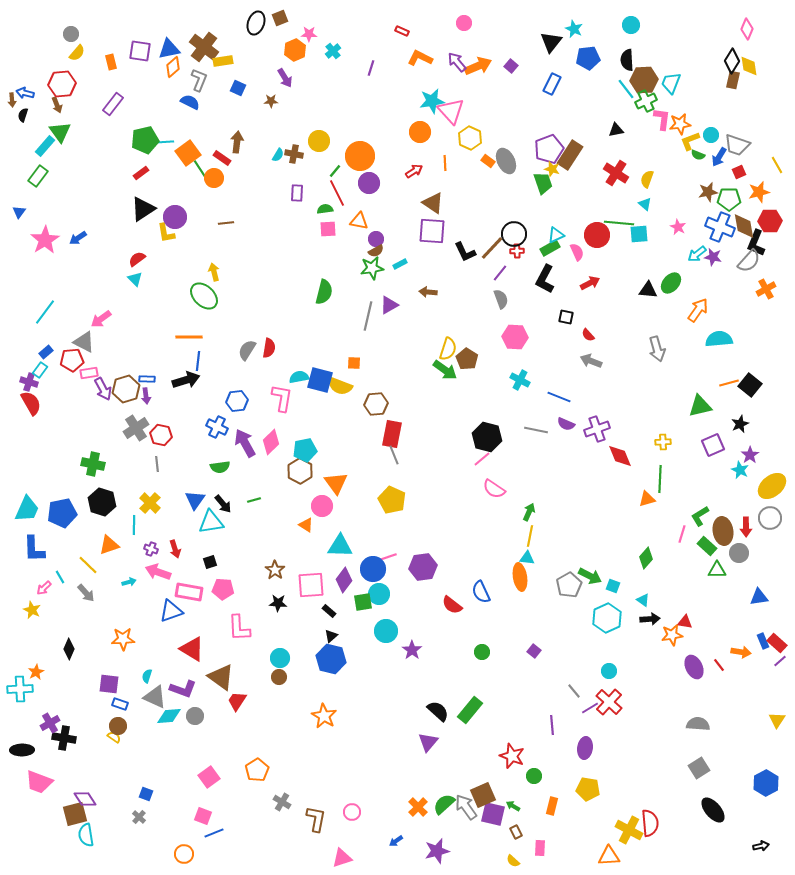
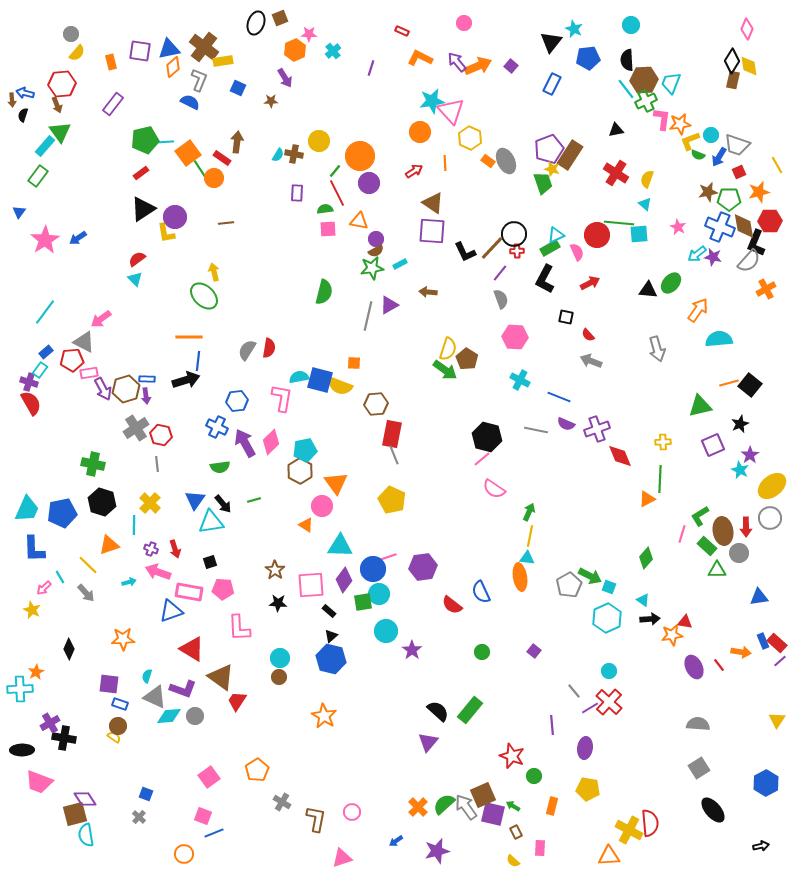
orange triangle at (647, 499): rotated 12 degrees counterclockwise
cyan square at (613, 586): moved 4 px left, 1 px down
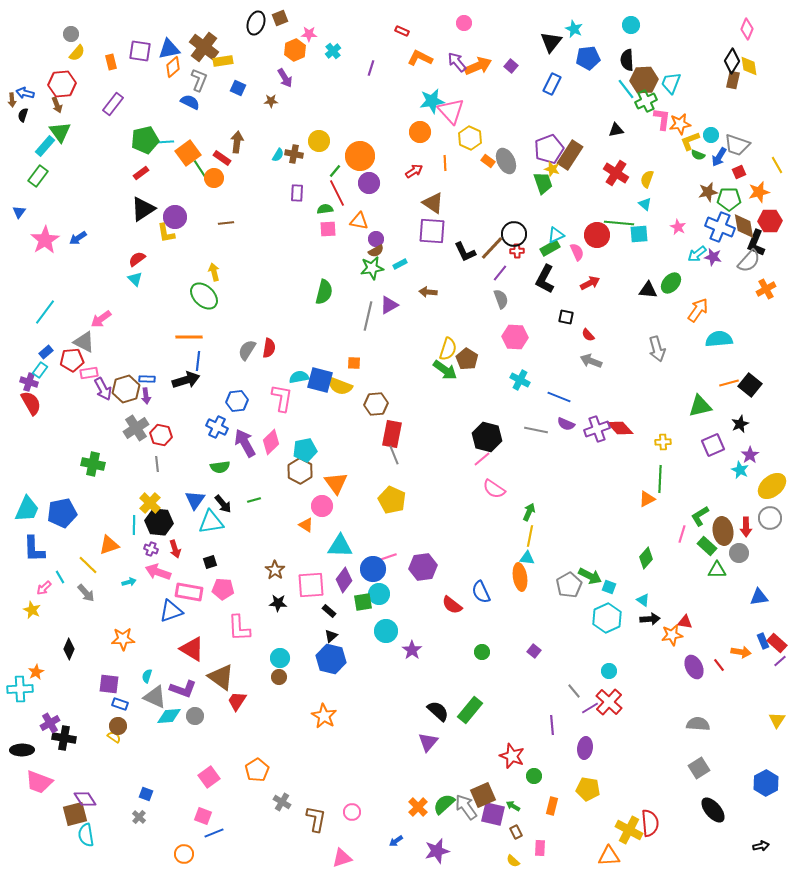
red diamond at (620, 456): moved 28 px up; rotated 20 degrees counterclockwise
black hexagon at (102, 502): moved 57 px right, 20 px down; rotated 12 degrees counterclockwise
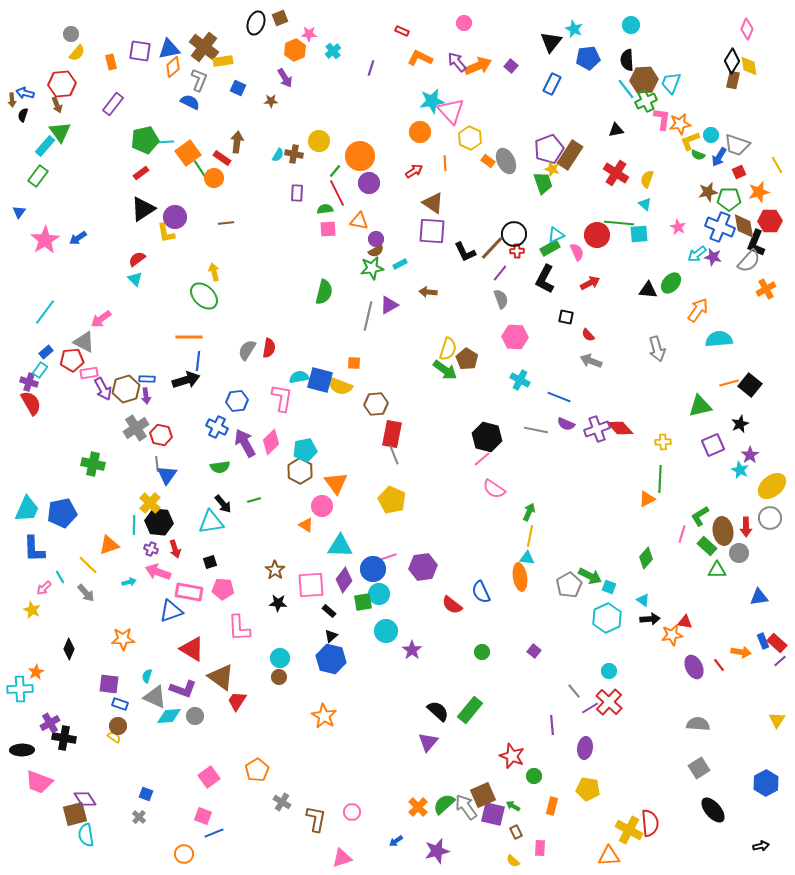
blue triangle at (195, 500): moved 28 px left, 25 px up
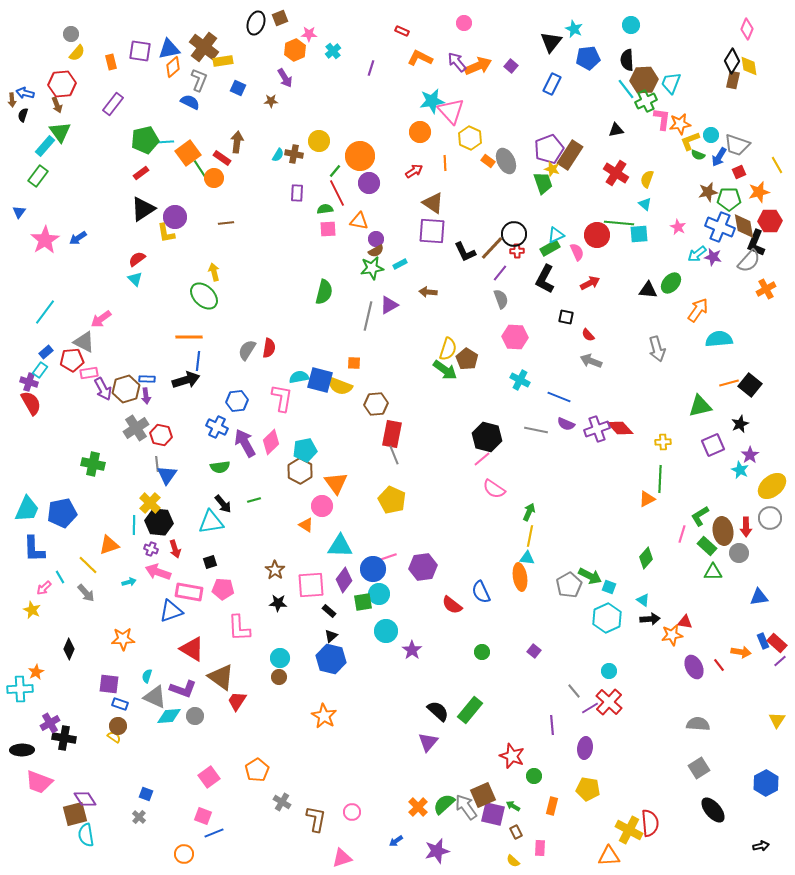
green triangle at (717, 570): moved 4 px left, 2 px down
